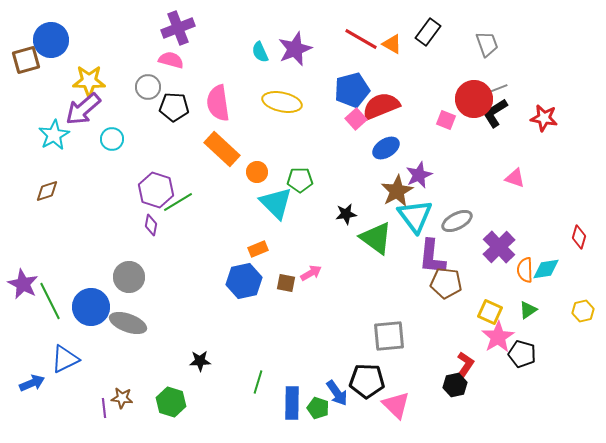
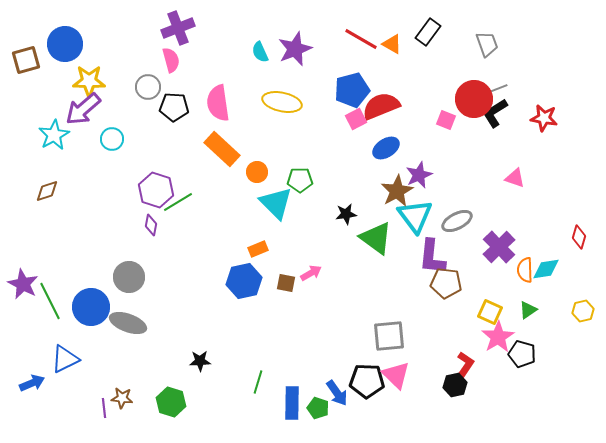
blue circle at (51, 40): moved 14 px right, 4 px down
pink semicircle at (171, 60): rotated 60 degrees clockwise
pink square at (356, 119): rotated 15 degrees clockwise
pink triangle at (396, 405): moved 30 px up
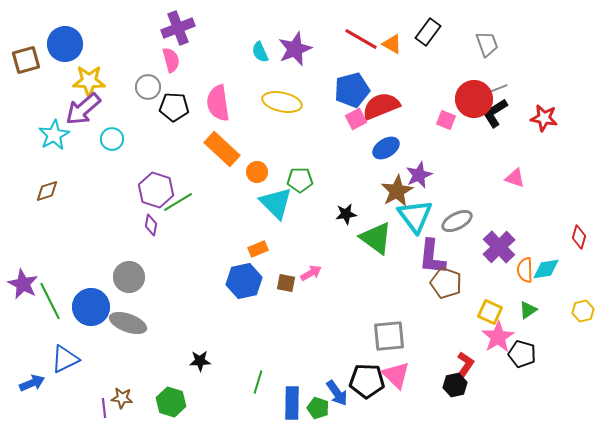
brown pentagon at (446, 283): rotated 12 degrees clockwise
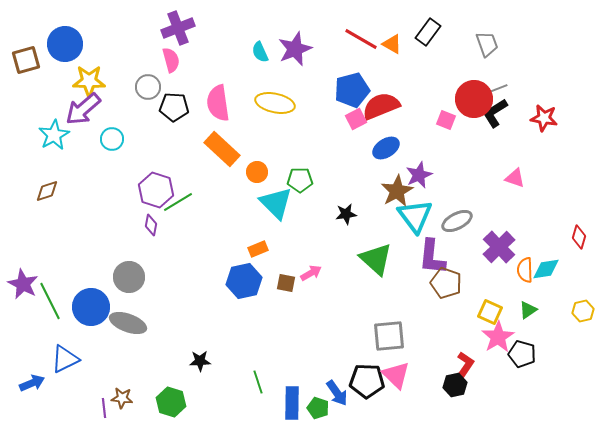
yellow ellipse at (282, 102): moved 7 px left, 1 px down
green triangle at (376, 238): moved 21 px down; rotated 6 degrees clockwise
green line at (258, 382): rotated 35 degrees counterclockwise
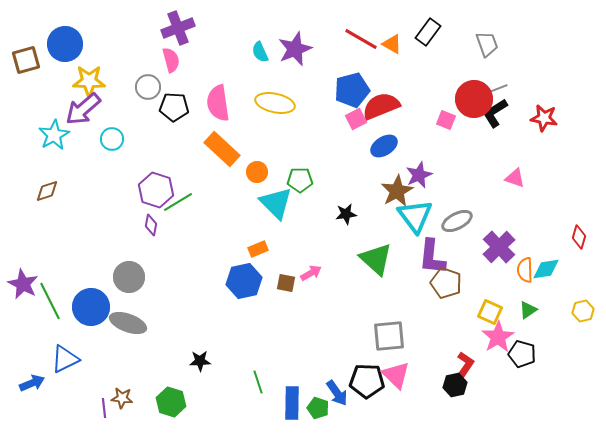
blue ellipse at (386, 148): moved 2 px left, 2 px up
